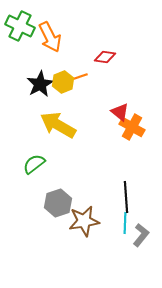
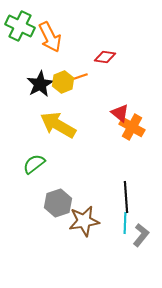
red triangle: moved 1 px down
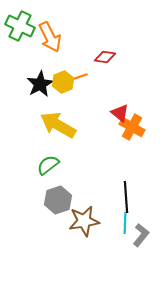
green semicircle: moved 14 px right, 1 px down
gray hexagon: moved 3 px up
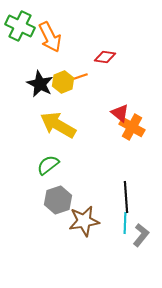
black star: rotated 16 degrees counterclockwise
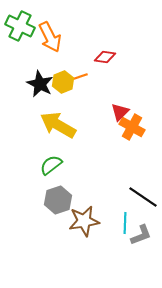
red triangle: moved 1 px up; rotated 36 degrees clockwise
green semicircle: moved 3 px right
black line: moved 17 px right; rotated 52 degrees counterclockwise
gray L-shape: rotated 30 degrees clockwise
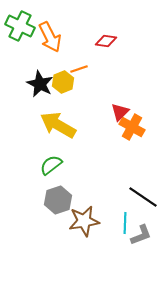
red diamond: moved 1 px right, 16 px up
orange line: moved 8 px up
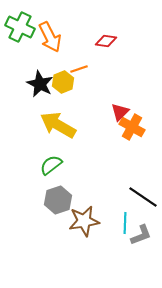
green cross: moved 1 px down
